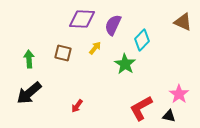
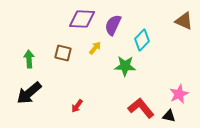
brown triangle: moved 1 px right, 1 px up
green star: moved 2 px down; rotated 30 degrees counterclockwise
pink star: rotated 12 degrees clockwise
red L-shape: rotated 80 degrees clockwise
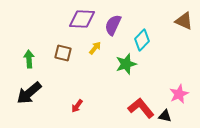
green star: moved 1 px right, 2 px up; rotated 20 degrees counterclockwise
black triangle: moved 4 px left
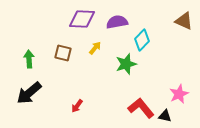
purple semicircle: moved 4 px right, 3 px up; rotated 55 degrees clockwise
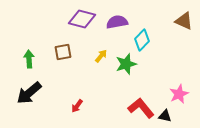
purple diamond: rotated 12 degrees clockwise
yellow arrow: moved 6 px right, 8 px down
brown square: moved 1 px up; rotated 24 degrees counterclockwise
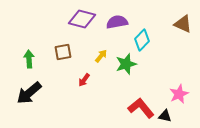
brown triangle: moved 1 px left, 3 px down
red arrow: moved 7 px right, 26 px up
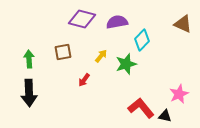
black arrow: rotated 52 degrees counterclockwise
